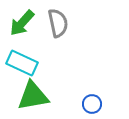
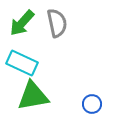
gray semicircle: moved 1 px left
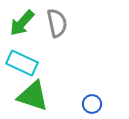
green triangle: rotated 28 degrees clockwise
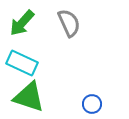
gray semicircle: moved 12 px right; rotated 12 degrees counterclockwise
green triangle: moved 4 px left, 1 px down
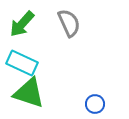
green arrow: moved 1 px down
green triangle: moved 4 px up
blue circle: moved 3 px right
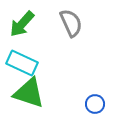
gray semicircle: moved 2 px right
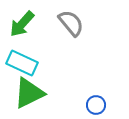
gray semicircle: rotated 16 degrees counterclockwise
green triangle: rotated 44 degrees counterclockwise
blue circle: moved 1 px right, 1 px down
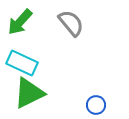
green arrow: moved 2 px left, 2 px up
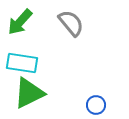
cyan rectangle: rotated 16 degrees counterclockwise
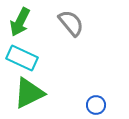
green arrow: rotated 16 degrees counterclockwise
cyan rectangle: moved 5 px up; rotated 16 degrees clockwise
